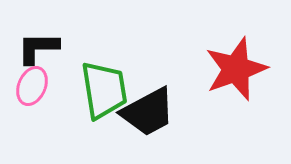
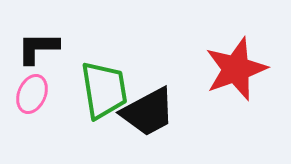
pink ellipse: moved 8 px down
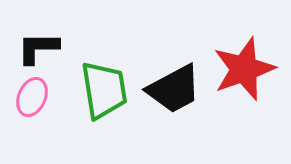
red star: moved 8 px right
pink ellipse: moved 3 px down
black trapezoid: moved 26 px right, 23 px up
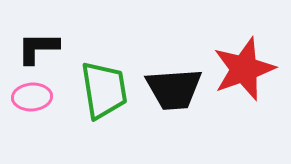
black trapezoid: rotated 24 degrees clockwise
pink ellipse: rotated 63 degrees clockwise
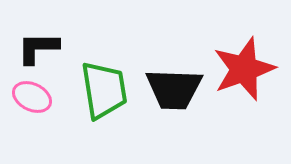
black trapezoid: rotated 6 degrees clockwise
pink ellipse: rotated 30 degrees clockwise
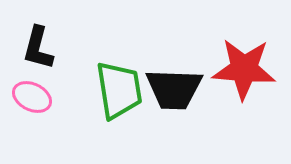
black L-shape: rotated 75 degrees counterclockwise
red star: rotated 24 degrees clockwise
green trapezoid: moved 15 px right
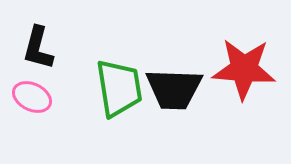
green trapezoid: moved 2 px up
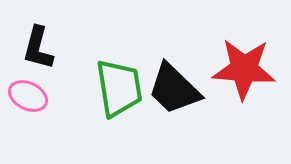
black trapezoid: rotated 42 degrees clockwise
pink ellipse: moved 4 px left, 1 px up
